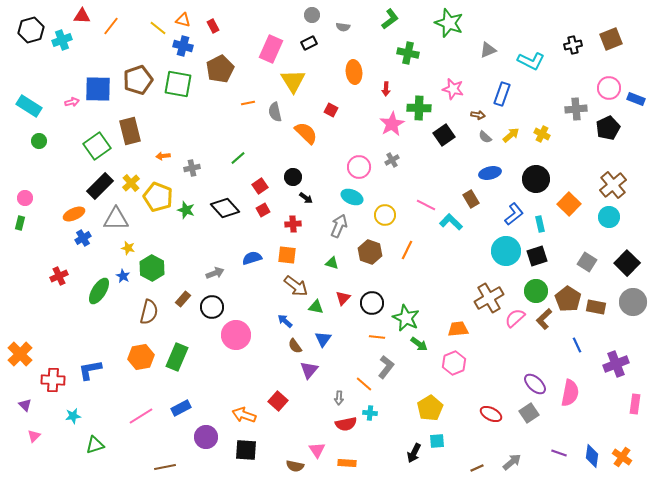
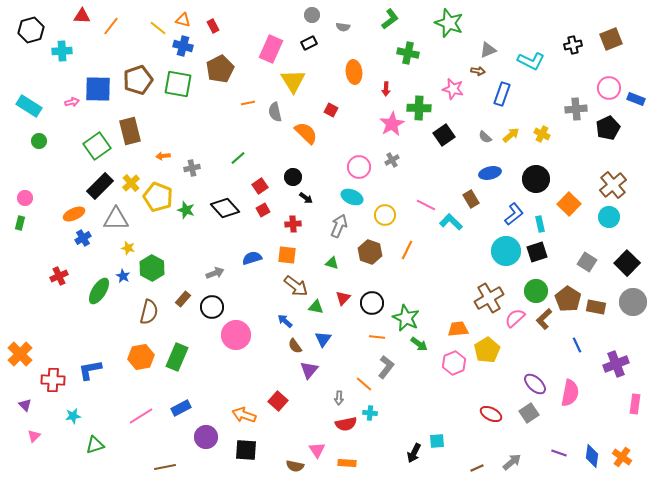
cyan cross at (62, 40): moved 11 px down; rotated 18 degrees clockwise
brown arrow at (478, 115): moved 44 px up
black square at (537, 256): moved 4 px up
yellow pentagon at (430, 408): moved 57 px right, 58 px up
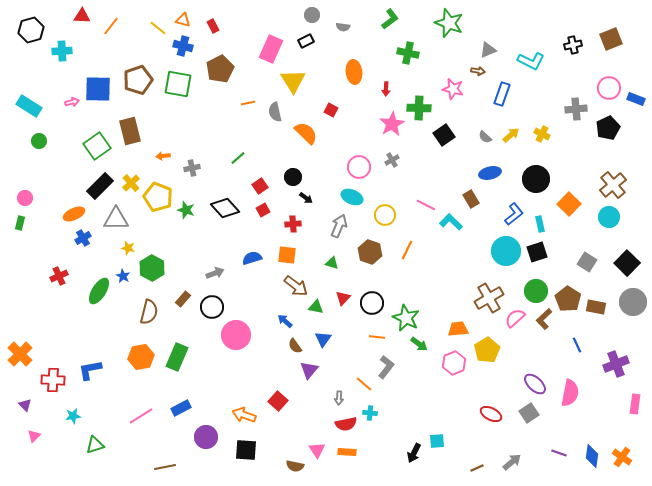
black rectangle at (309, 43): moved 3 px left, 2 px up
orange rectangle at (347, 463): moved 11 px up
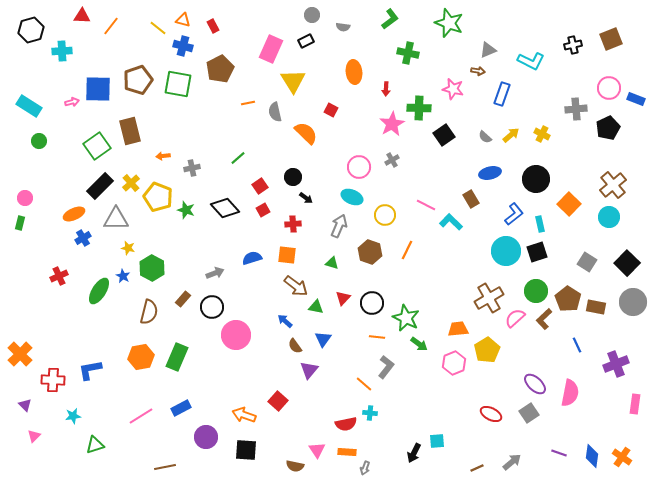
gray arrow at (339, 398): moved 26 px right, 70 px down; rotated 16 degrees clockwise
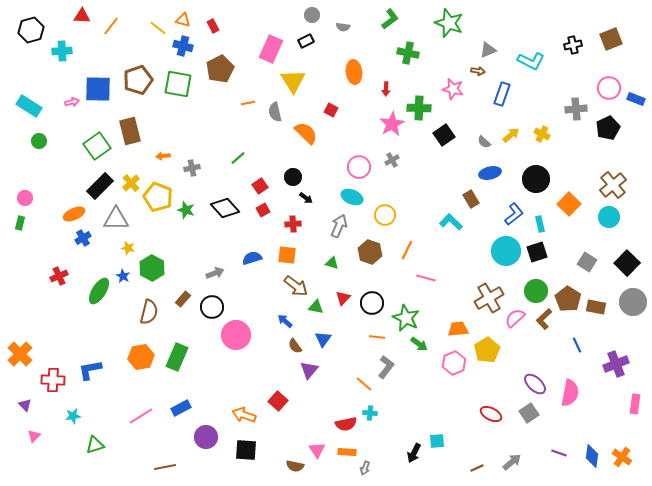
gray semicircle at (485, 137): moved 1 px left, 5 px down
pink line at (426, 205): moved 73 px down; rotated 12 degrees counterclockwise
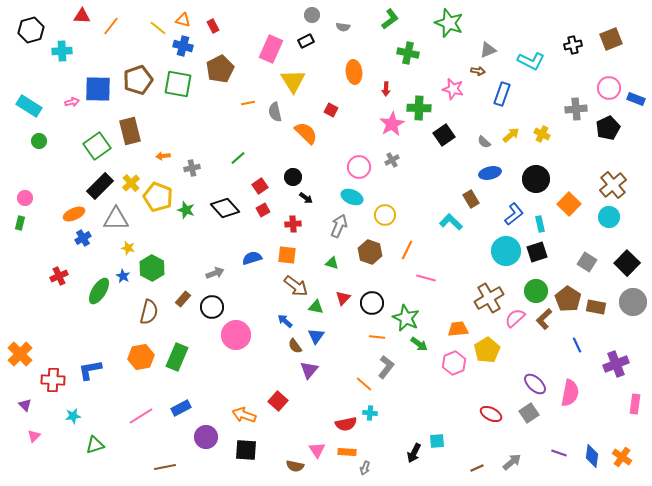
blue triangle at (323, 339): moved 7 px left, 3 px up
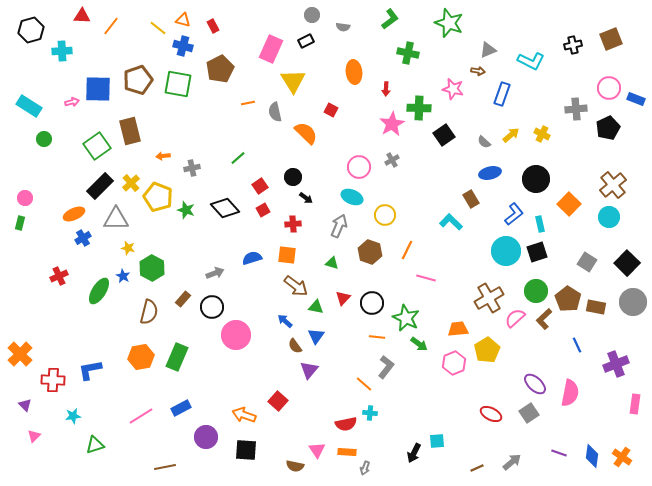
green circle at (39, 141): moved 5 px right, 2 px up
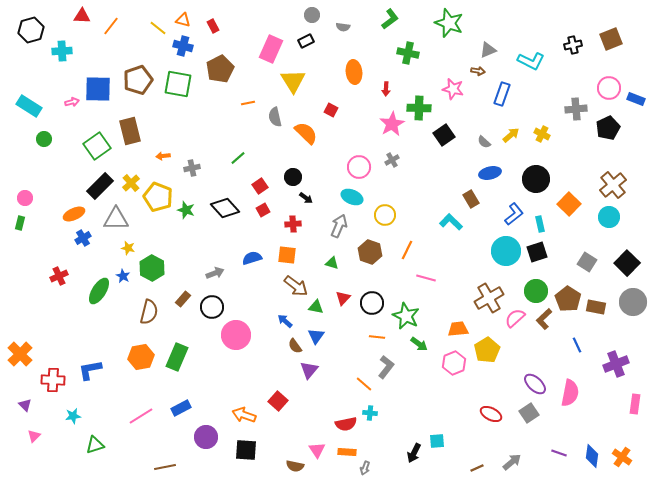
gray semicircle at (275, 112): moved 5 px down
green star at (406, 318): moved 2 px up
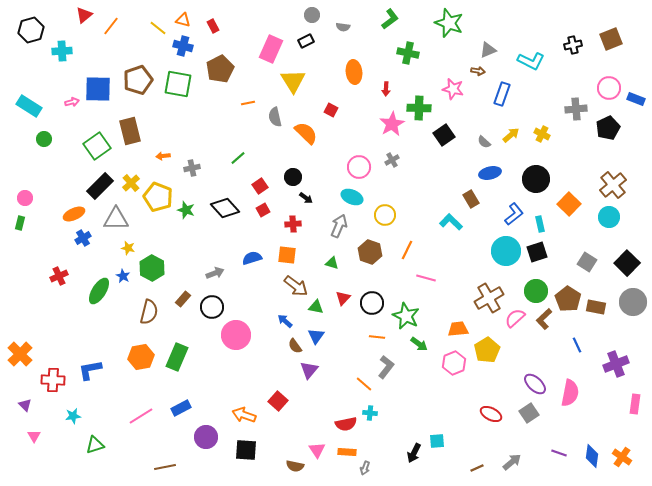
red triangle at (82, 16): moved 2 px right, 1 px up; rotated 42 degrees counterclockwise
pink triangle at (34, 436): rotated 16 degrees counterclockwise
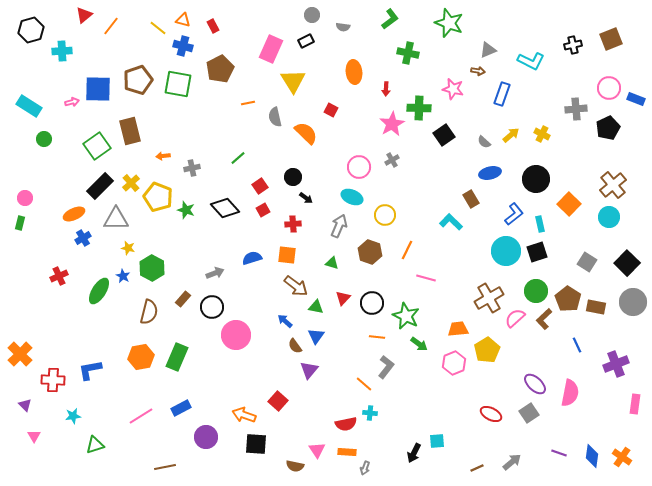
black square at (246, 450): moved 10 px right, 6 px up
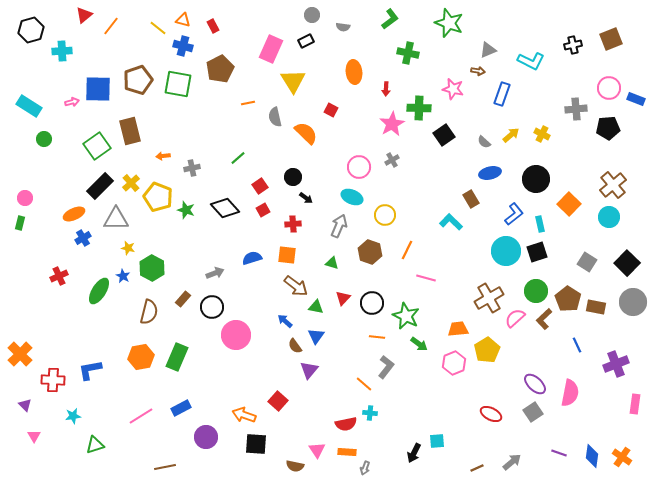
black pentagon at (608, 128): rotated 20 degrees clockwise
gray square at (529, 413): moved 4 px right, 1 px up
